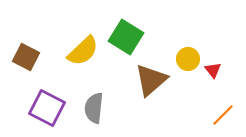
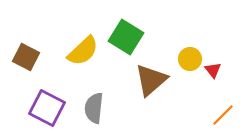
yellow circle: moved 2 px right
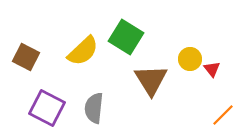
red triangle: moved 1 px left, 1 px up
brown triangle: rotated 21 degrees counterclockwise
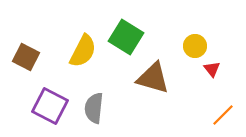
yellow semicircle: rotated 20 degrees counterclockwise
yellow circle: moved 5 px right, 13 px up
brown triangle: moved 2 px right, 2 px up; rotated 42 degrees counterclockwise
purple square: moved 3 px right, 2 px up
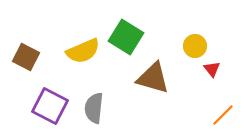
yellow semicircle: rotated 40 degrees clockwise
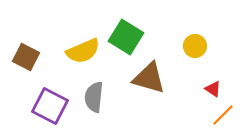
red triangle: moved 1 px right, 20 px down; rotated 18 degrees counterclockwise
brown triangle: moved 4 px left
gray semicircle: moved 11 px up
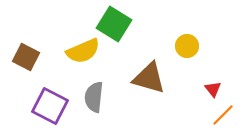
green square: moved 12 px left, 13 px up
yellow circle: moved 8 px left
red triangle: rotated 18 degrees clockwise
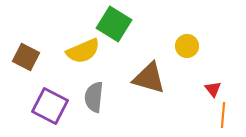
orange line: rotated 40 degrees counterclockwise
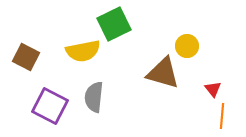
green square: rotated 32 degrees clockwise
yellow semicircle: rotated 12 degrees clockwise
brown triangle: moved 14 px right, 5 px up
orange line: moved 1 px left, 1 px down
